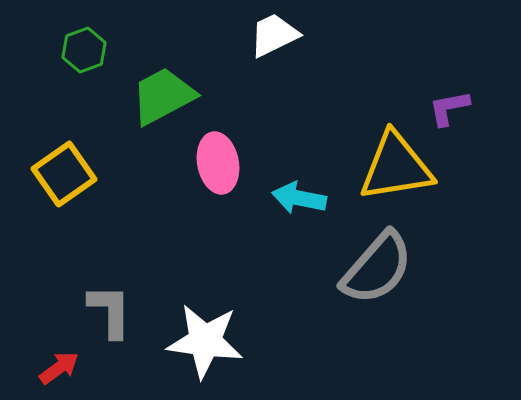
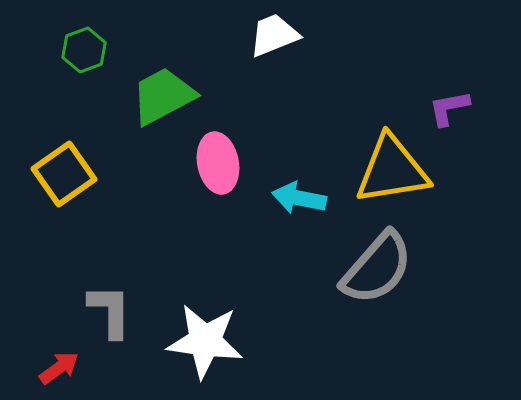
white trapezoid: rotated 4 degrees clockwise
yellow triangle: moved 4 px left, 3 px down
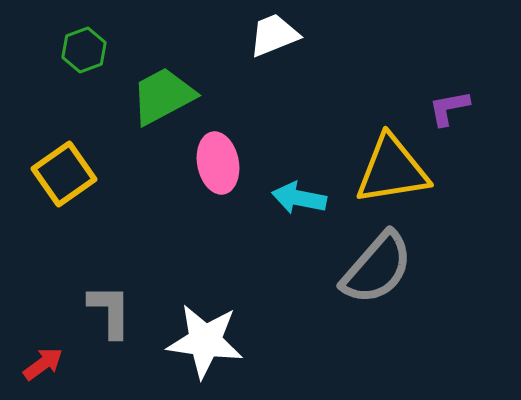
red arrow: moved 16 px left, 4 px up
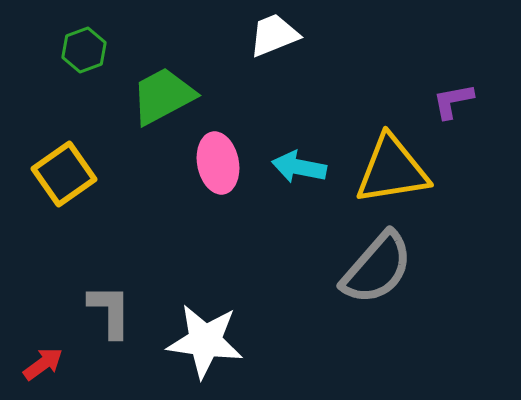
purple L-shape: moved 4 px right, 7 px up
cyan arrow: moved 31 px up
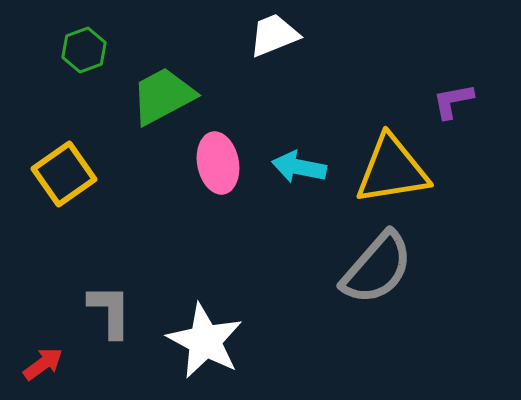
white star: rotated 20 degrees clockwise
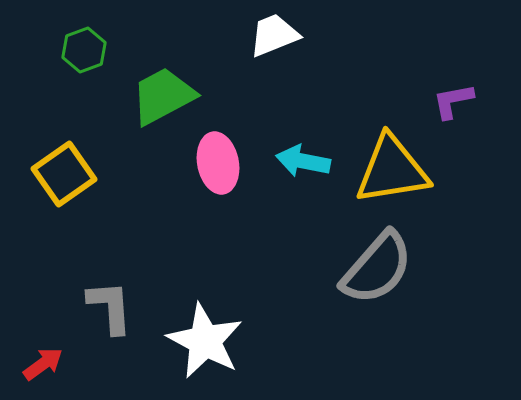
cyan arrow: moved 4 px right, 6 px up
gray L-shape: moved 4 px up; rotated 4 degrees counterclockwise
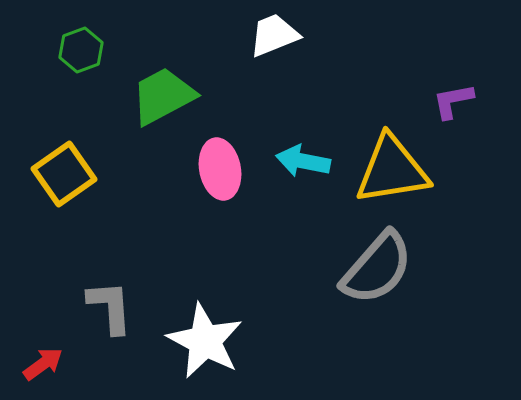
green hexagon: moved 3 px left
pink ellipse: moved 2 px right, 6 px down
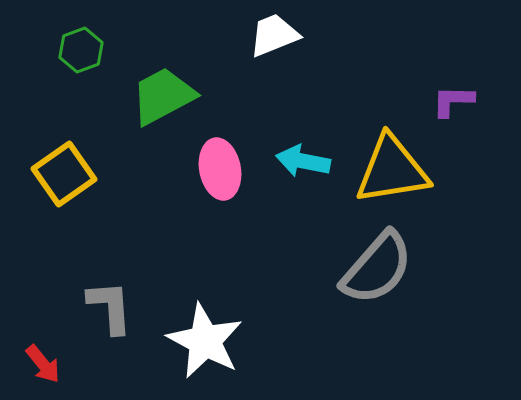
purple L-shape: rotated 12 degrees clockwise
red arrow: rotated 87 degrees clockwise
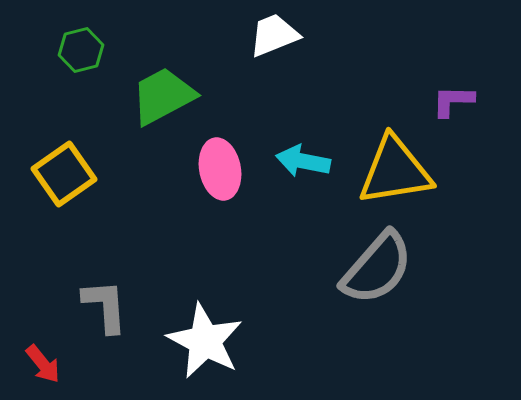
green hexagon: rotated 6 degrees clockwise
yellow triangle: moved 3 px right, 1 px down
gray L-shape: moved 5 px left, 1 px up
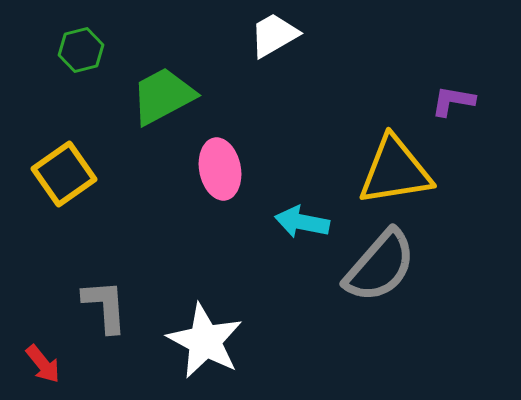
white trapezoid: rotated 8 degrees counterclockwise
purple L-shape: rotated 9 degrees clockwise
cyan arrow: moved 1 px left, 61 px down
gray semicircle: moved 3 px right, 2 px up
